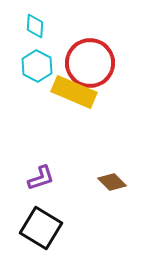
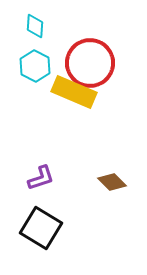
cyan hexagon: moved 2 px left
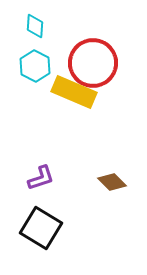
red circle: moved 3 px right
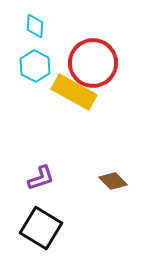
yellow rectangle: rotated 6 degrees clockwise
brown diamond: moved 1 px right, 1 px up
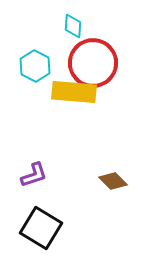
cyan diamond: moved 38 px right
yellow rectangle: rotated 24 degrees counterclockwise
purple L-shape: moved 7 px left, 3 px up
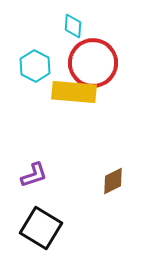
brown diamond: rotated 72 degrees counterclockwise
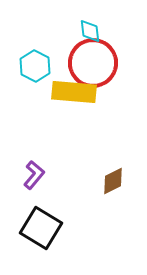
cyan diamond: moved 17 px right, 5 px down; rotated 10 degrees counterclockwise
purple L-shape: rotated 32 degrees counterclockwise
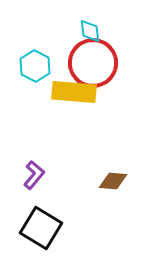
brown diamond: rotated 32 degrees clockwise
